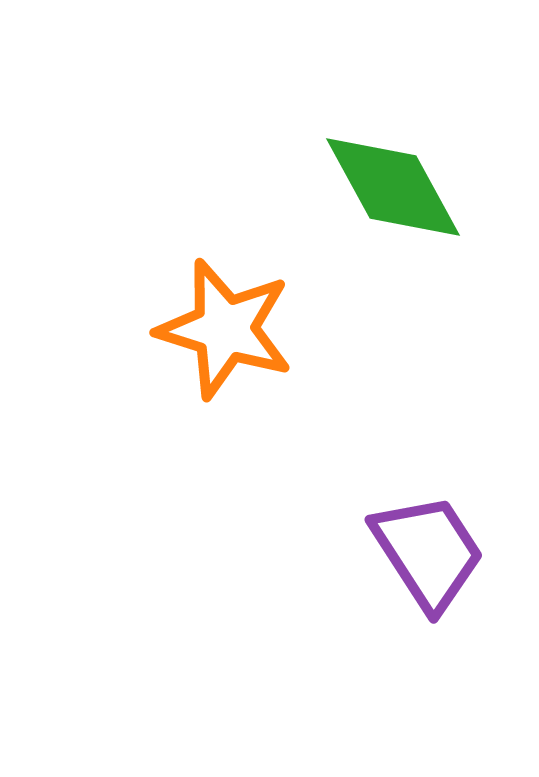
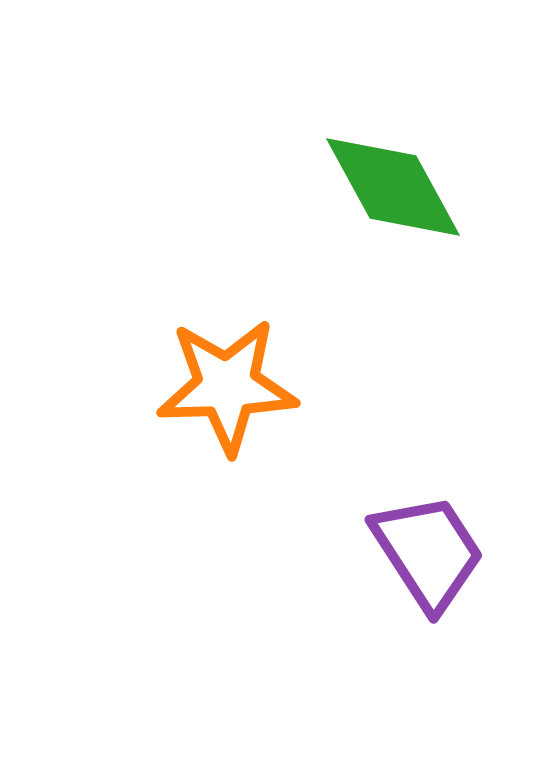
orange star: moved 2 px right, 57 px down; rotated 19 degrees counterclockwise
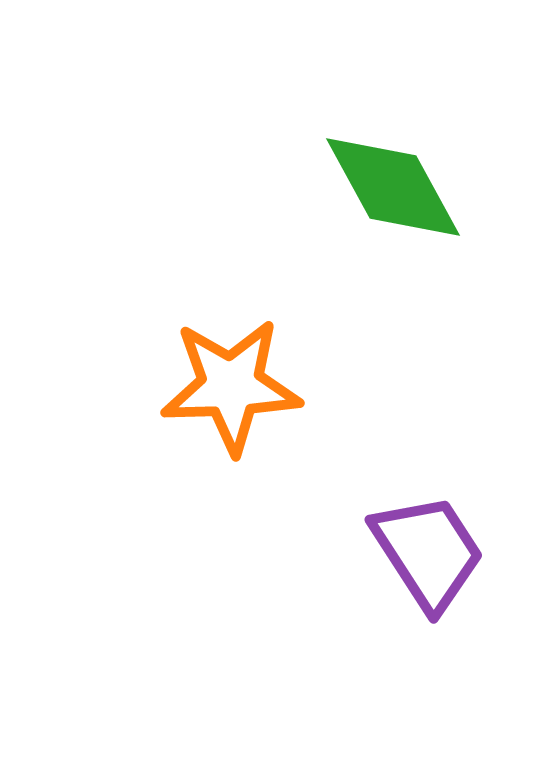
orange star: moved 4 px right
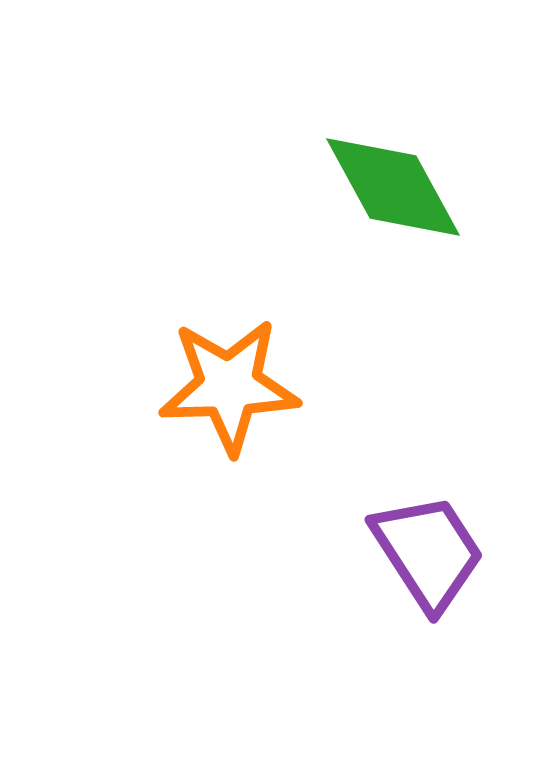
orange star: moved 2 px left
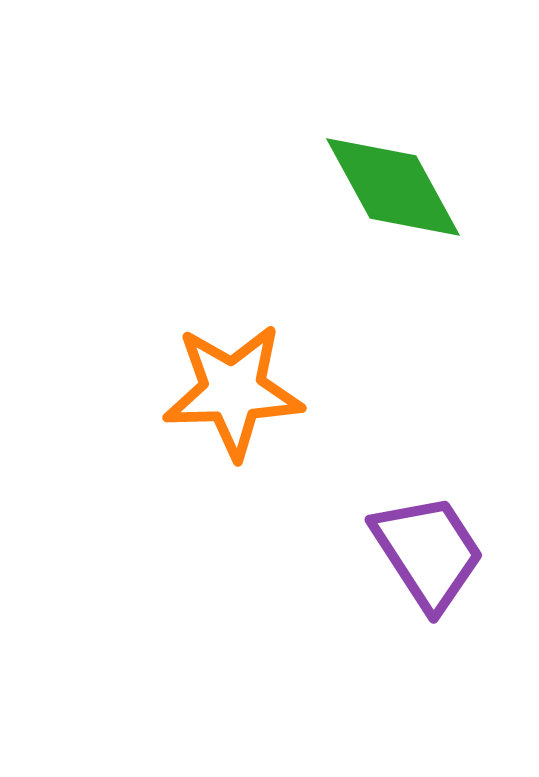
orange star: moved 4 px right, 5 px down
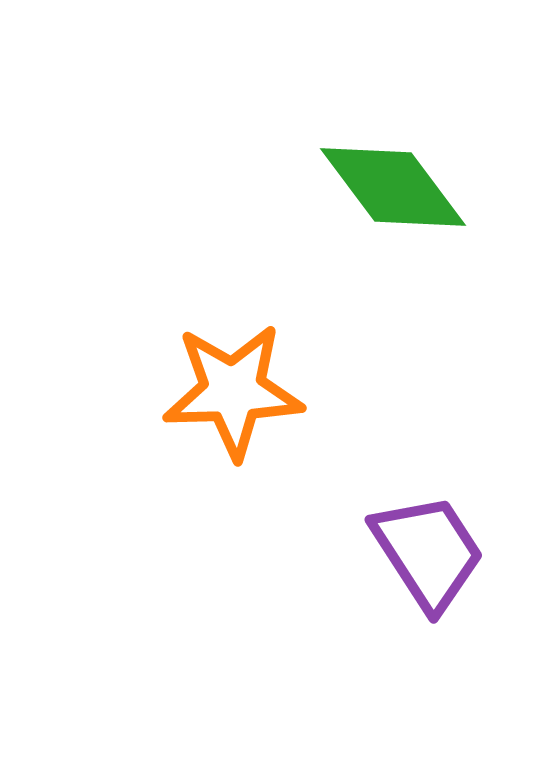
green diamond: rotated 8 degrees counterclockwise
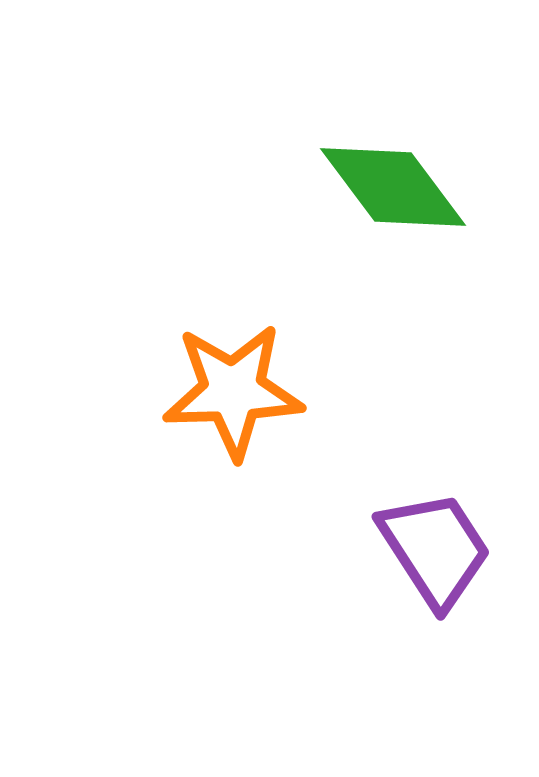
purple trapezoid: moved 7 px right, 3 px up
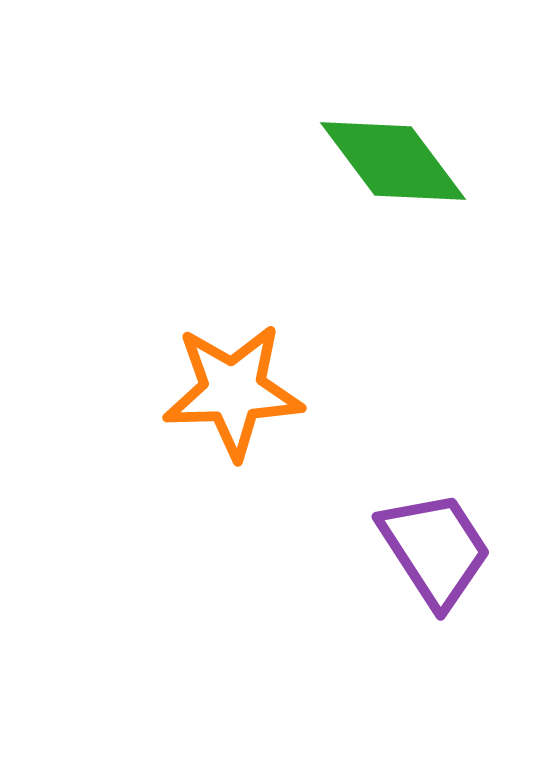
green diamond: moved 26 px up
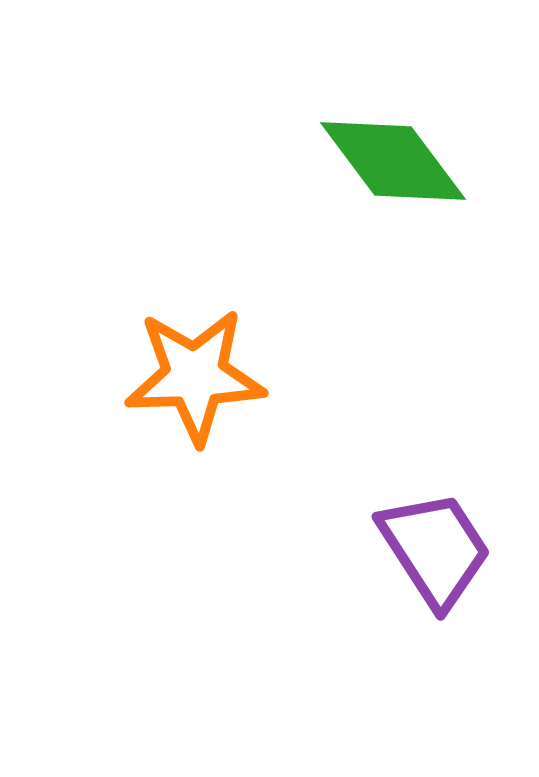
orange star: moved 38 px left, 15 px up
